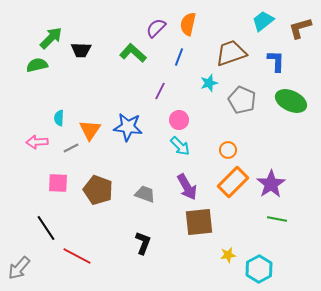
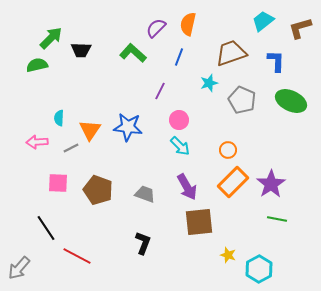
yellow star: rotated 28 degrees clockwise
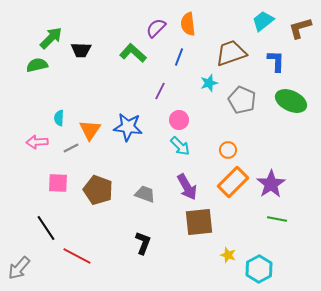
orange semicircle: rotated 20 degrees counterclockwise
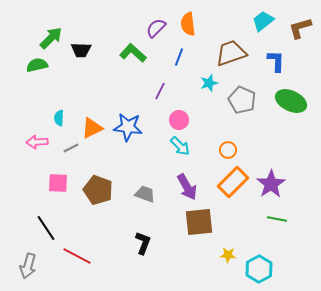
orange triangle: moved 2 px right, 2 px up; rotated 30 degrees clockwise
yellow star: rotated 14 degrees counterclockwise
gray arrow: moved 9 px right, 2 px up; rotated 25 degrees counterclockwise
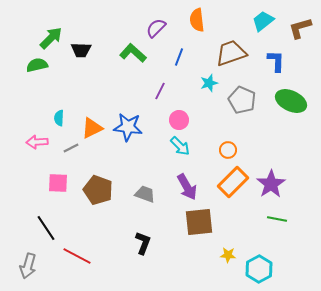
orange semicircle: moved 9 px right, 4 px up
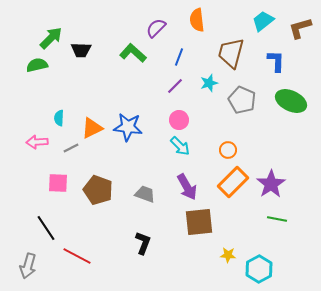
brown trapezoid: rotated 56 degrees counterclockwise
purple line: moved 15 px right, 5 px up; rotated 18 degrees clockwise
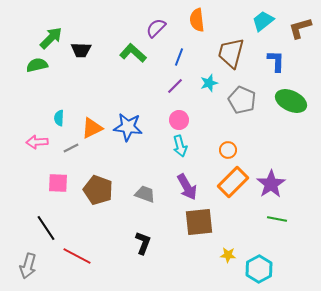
cyan arrow: rotated 30 degrees clockwise
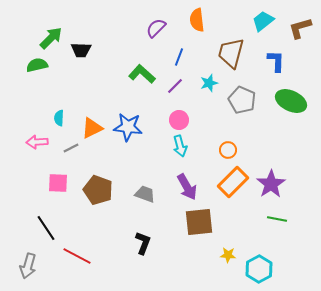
green L-shape: moved 9 px right, 21 px down
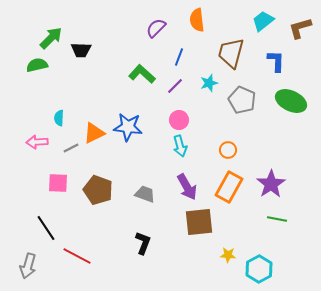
orange triangle: moved 2 px right, 5 px down
orange rectangle: moved 4 px left, 5 px down; rotated 16 degrees counterclockwise
